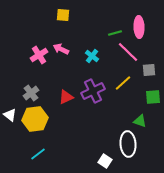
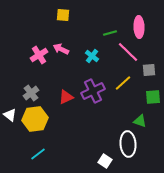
green line: moved 5 px left
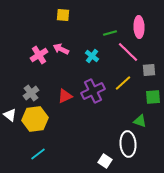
red triangle: moved 1 px left, 1 px up
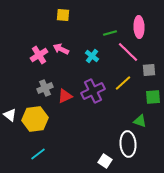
gray cross: moved 14 px right, 5 px up; rotated 14 degrees clockwise
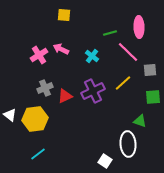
yellow square: moved 1 px right
gray square: moved 1 px right
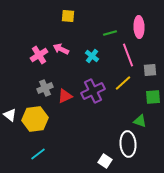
yellow square: moved 4 px right, 1 px down
pink line: moved 3 px down; rotated 25 degrees clockwise
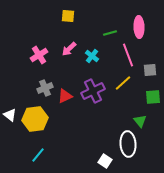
pink arrow: moved 8 px right; rotated 70 degrees counterclockwise
green triangle: rotated 32 degrees clockwise
cyan line: moved 1 px down; rotated 14 degrees counterclockwise
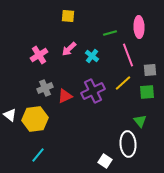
green square: moved 6 px left, 5 px up
